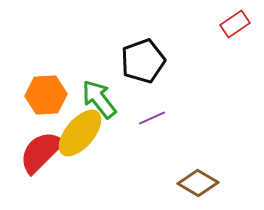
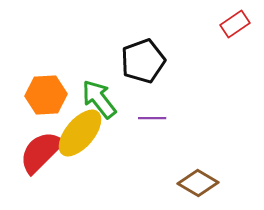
purple line: rotated 24 degrees clockwise
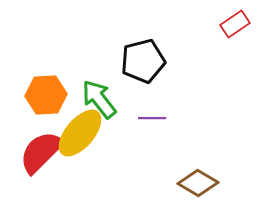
black pentagon: rotated 6 degrees clockwise
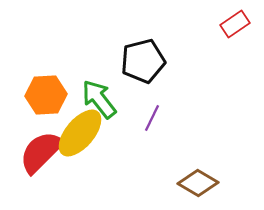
purple line: rotated 64 degrees counterclockwise
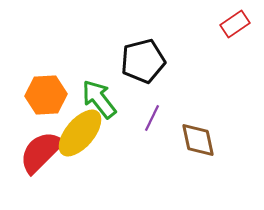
brown diamond: moved 43 px up; rotated 48 degrees clockwise
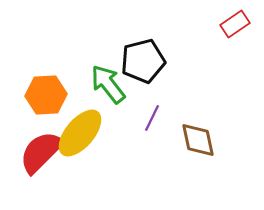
green arrow: moved 9 px right, 15 px up
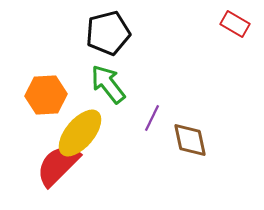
red rectangle: rotated 64 degrees clockwise
black pentagon: moved 35 px left, 28 px up
brown diamond: moved 8 px left
red semicircle: moved 17 px right, 13 px down
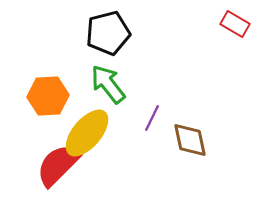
orange hexagon: moved 2 px right, 1 px down
yellow ellipse: moved 7 px right
